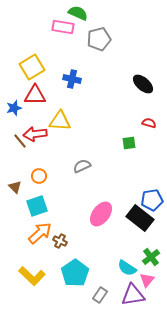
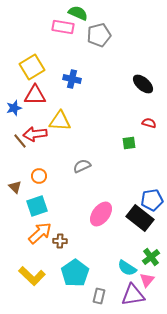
gray pentagon: moved 4 px up
brown cross: rotated 24 degrees counterclockwise
gray rectangle: moved 1 px left, 1 px down; rotated 21 degrees counterclockwise
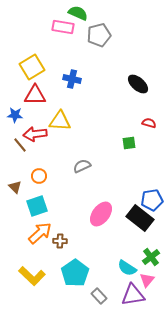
black ellipse: moved 5 px left
blue star: moved 1 px right, 7 px down; rotated 21 degrees clockwise
brown line: moved 4 px down
gray rectangle: rotated 56 degrees counterclockwise
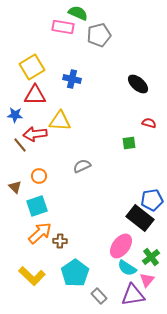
pink ellipse: moved 20 px right, 32 px down
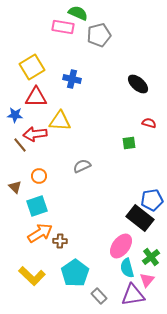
red triangle: moved 1 px right, 2 px down
orange arrow: rotated 10 degrees clockwise
cyan semicircle: rotated 42 degrees clockwise
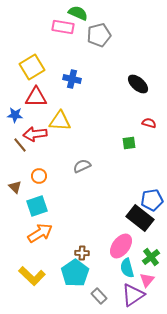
brown cross: moved 22 px right, 12 px down
purple triangle: rotated 25 degrees counterclockwise
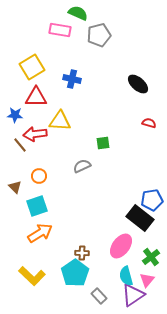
pink rectangle: moved 3 px left, 3 px down
green square: moved 26 px left
cyan semicircle: moved 1 px left, 8 px down
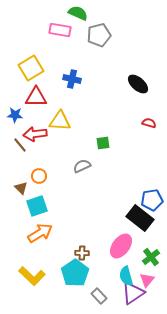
yellow square: moved 1 px left, 1 px down
brown triangle: moved 6 px right, 1 px down
purple triangle: moved 2 px up
